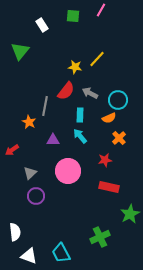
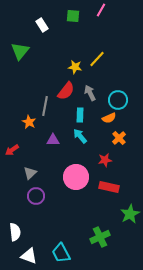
gray arrow: rotated 35 degrees clockwise
pink circle: moved 8 px right, 6 px down
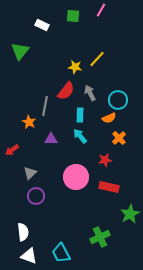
white rectangle: rotated 32 degrees counterclockwise
purple triangle: moved 2 px left, 1 px up
white semicircle: moved 8 px right
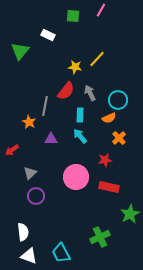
white rectangle: moved 6 px right, 10 px down
